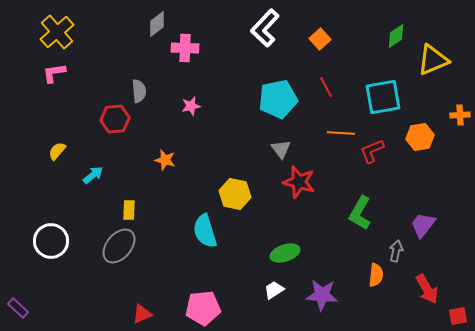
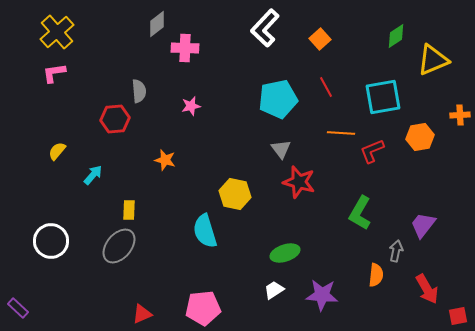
cyan arrow: rotated 10 degrees counterclockwise
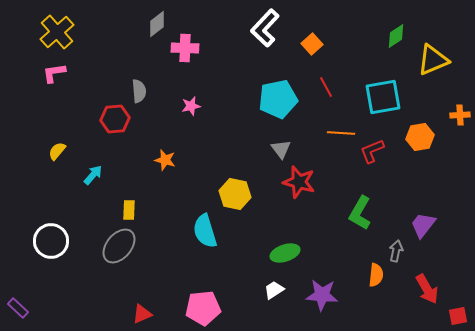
orange square: moved 8 px left, 5 px down
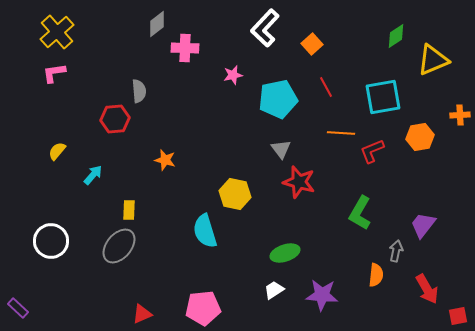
pink star: moved 42 px right, 31 px up
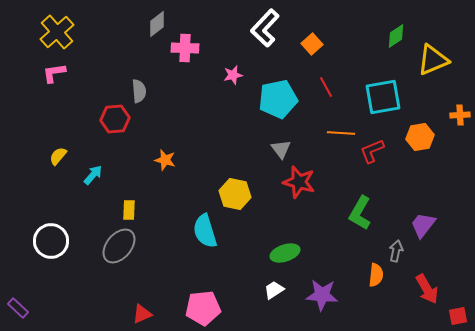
yellow semicircle: moved 1 px right, 5 px down
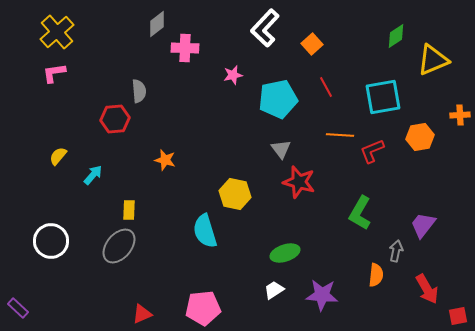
orange line: moved 1 px left, 2 px down
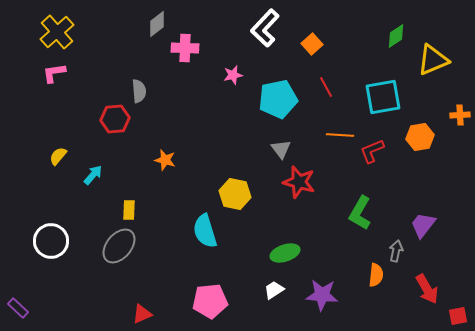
pink pentagon: moved 7 px right, 7 px up
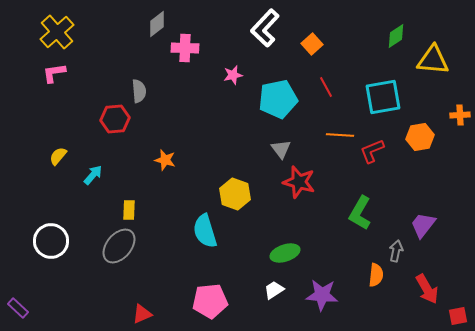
yellow triangle: rotated 28 degrees clockwise
yellow hexagon: rotated 8 degrees clockwise
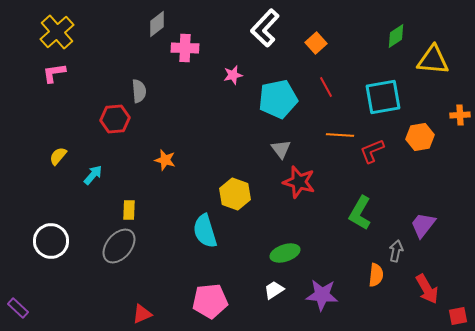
orange square: moved 4 px right, 1 px up
